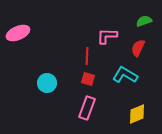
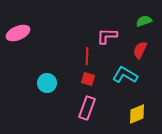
red semicircle: moved 2 px right, 2 px down
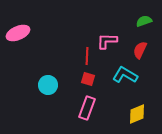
pink L-shape: moved 5 px down
cyan circle: moved 1 px right, 2 px down
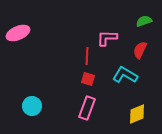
pink L-shape: moved 3 px up
cyan circle: moved 16 px left, 21 px down
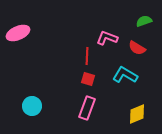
pink L-shape: rotated 20 degrees clockwise
red semicircle: moved 3 px left, 2 px up; rotated 84 degrees counterclockwise
